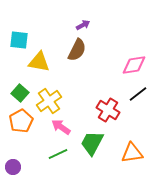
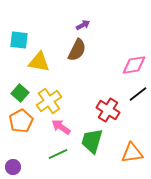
green trapezoid: moved 2 px up; rotated 12 degrees counterclockwise
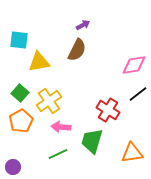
yellow triangle: rotated 20 degrees counterclockwise
pink arrow: rotated 30 degrees counterclockwise
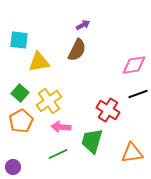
black line: rotated 18 degrees clockwise
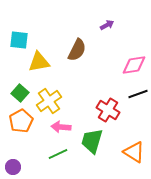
purple arrow: moved 24 px right
orange triangle: moved 2 px right, 1 px up; rotated 40 degrees clockwise
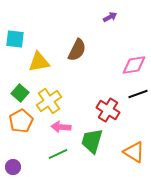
purple arrow: moved 3 px right, 8 px up
cyan square: moved 4 px left, 1 px up
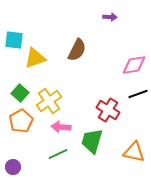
purple arrow: rotated 32 degrees clockwise
cyan square: moved 1 px left, 1 px down
yellow triangle: moved 4 px left, 4 px up; rotated 10 degrees counterclockwise
orange triangle: rotated 20 degrees counterclockwise
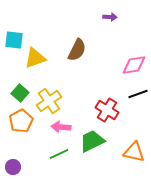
red cross: moved 1 px left
green trapezoid: rotated 48 degrees clockwise
green line: moved 1 px right
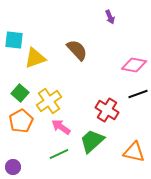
purple arrow: rotated 64 degrees clockwise
brown semicircle: rotated 70 degrees counterclockwise
pink diamond: rotated 20 degrees clockwise
pink arrow: rotated 30 degrees clockwise
green trapezoid: rotated 16 degrees counterclockwise
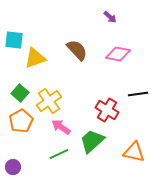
purple arrow: rotated 24 degrees counterclockwise
pink diamond: moved 16 px left, 11 px up
black line: rotated 12 degrees clockwise
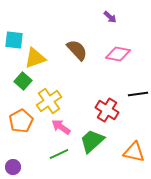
green square: moved 3 px right, 12 px up
